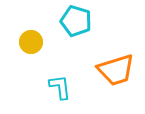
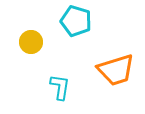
cyan L-shape: rotated 16 degrees clockwise
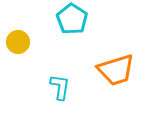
cyan pentagon: moved 4 px left, 2 px up; rotated 16 degrees clockwise
yellow circle: moved 13 px left
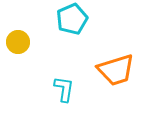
cyan pentagon: rotated 16 degrees clockwise
cyan L-shape: moved 4 px right, 2 px down
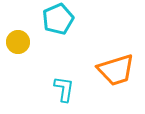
cyan pentagon: moved 14 px left
